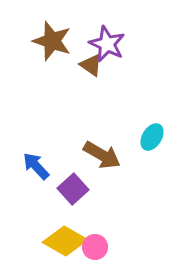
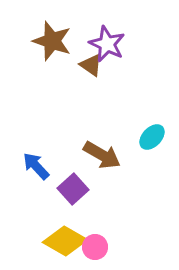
cyan ellipse: rotated 12 degrees clockwise
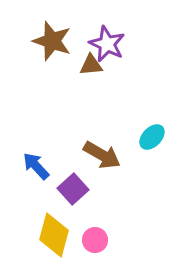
brown triangle: rotated 40 degrees counterclockwise
yellow diamond: moved 11 px left, 6 px up; rotated 75 degrees clockwise
pink circle: moved 7 px up
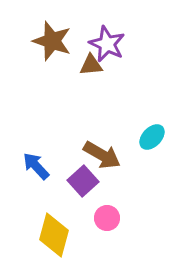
purple square: moved 10 px right, 8 px up
pink circle: moved 12 px right, 22 px up
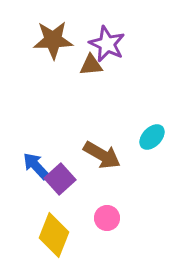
brown star: moved 1 px right, 1 px up; rotated 21 degrees counterclockwise
purple square: moved 23 px left, 2 px up
yellow diamond: rotated 6 degrees clockwise
